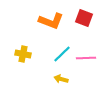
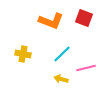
pink line: moved 10 px down; rotated 12 degrees counterclockwise
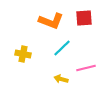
red square: rotated 24 degrees counterclockwise
cyan line: moved 6 px up
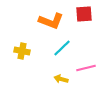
red square: moved 4 px up
yellow cross: moved 1 px left, 3 px up
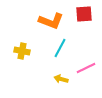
cyan line: moved 2 px left; rotated 18 degrees counterclockwise
pink line: rotated 12 degrees counterclockwise
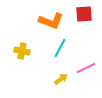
yellow arrow: rotated 128 degrees clockwise
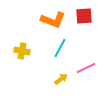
red square: moved 2 px down
orange L-shape: moved 2 px right, 1 px up
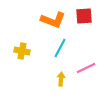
yellow arrow: rotated 48 degrees counterclockwise
